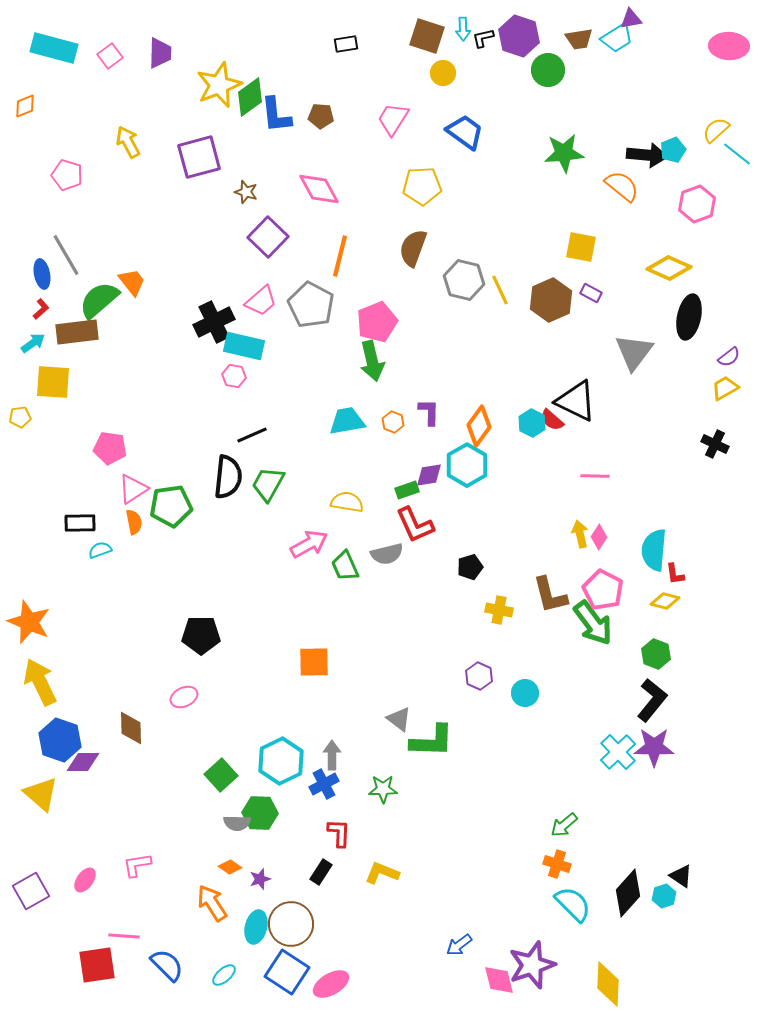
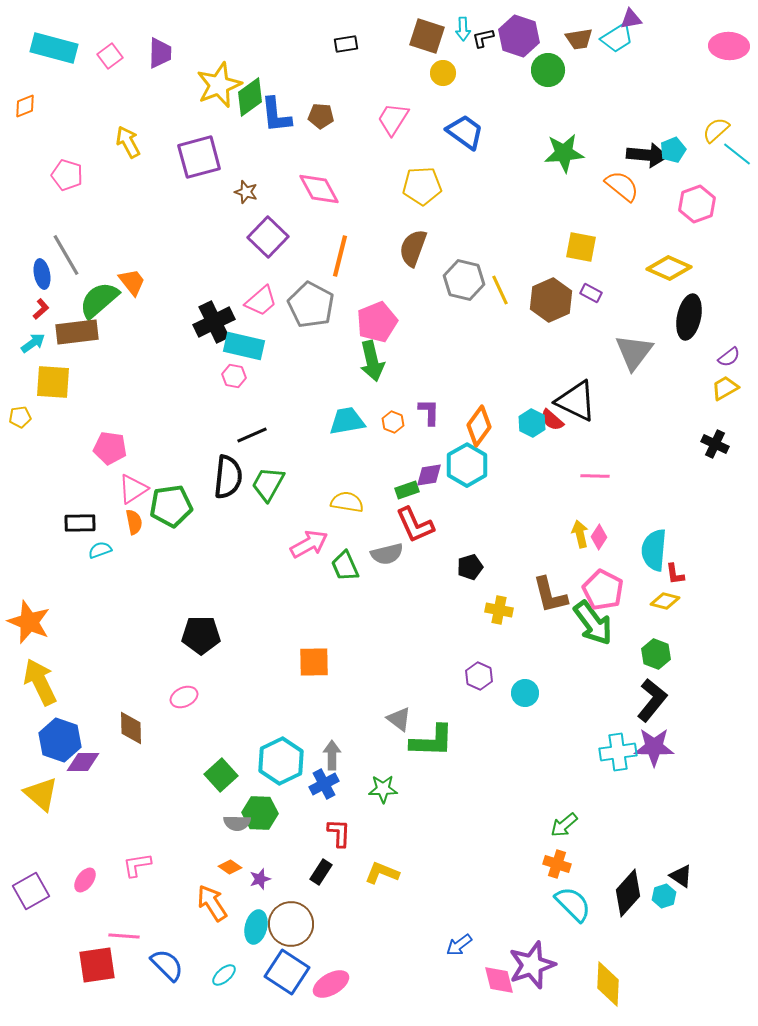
cyan cross at (618, 752): rotated 36 degrees clockwise
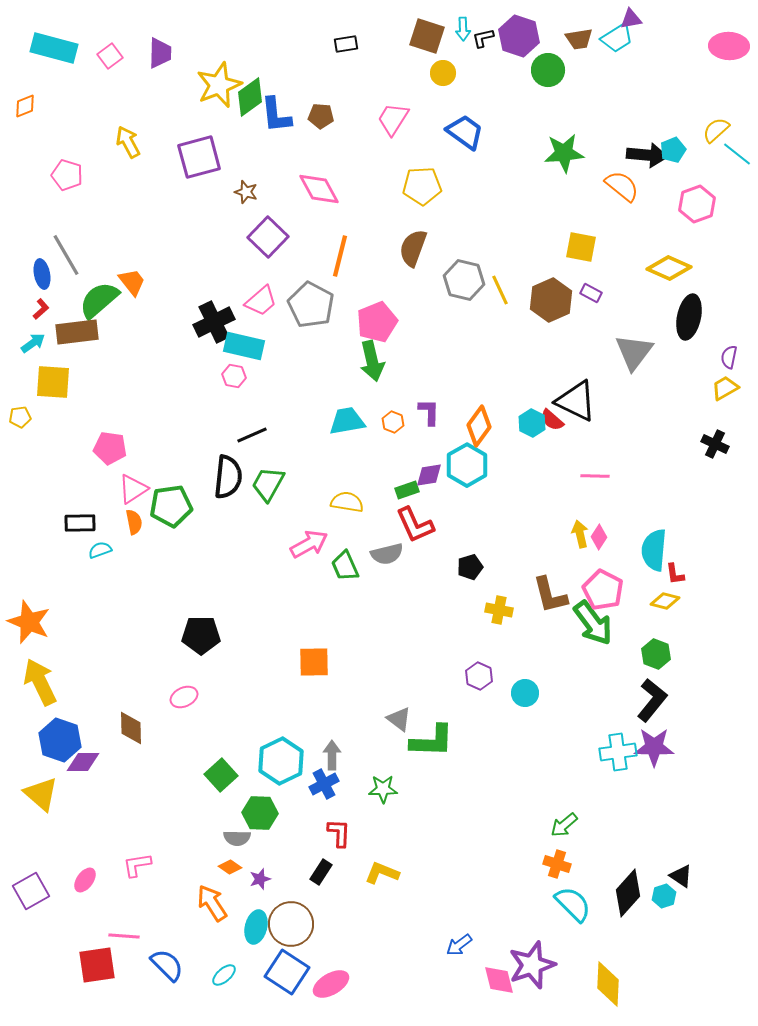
purple semicircle at (729, 357): rotated 140 degrees clockwise
gray semicircle at (237, 823): moved 15 px down
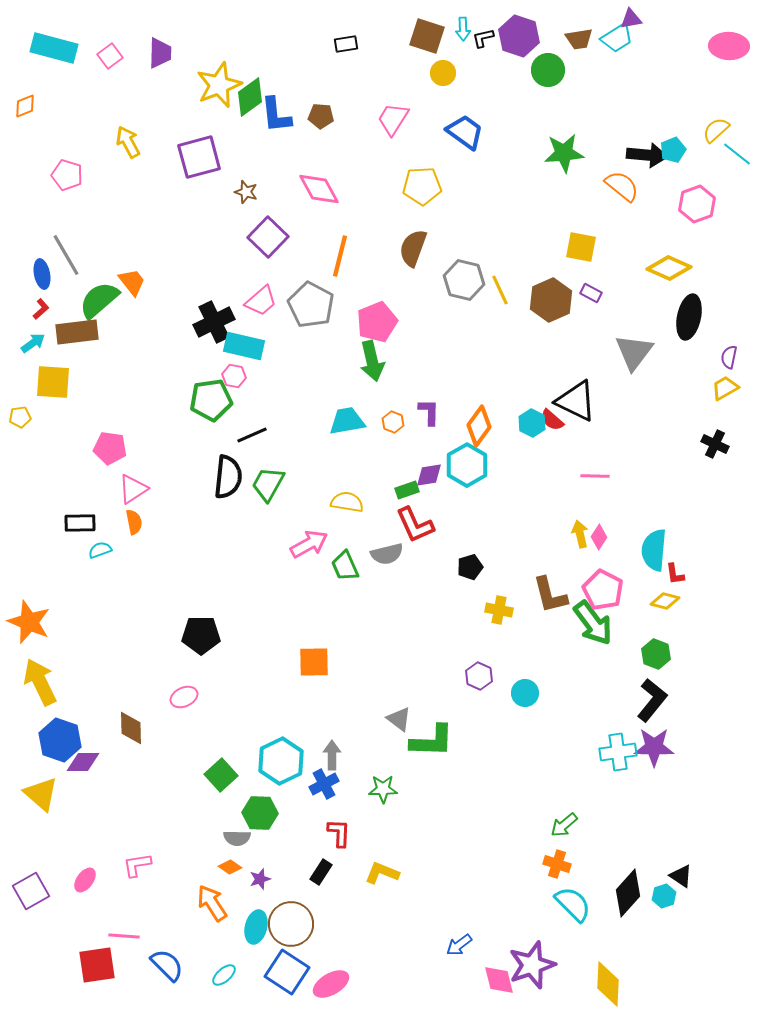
green pentagon at (171, 506): moved 40 px right, 106 px up
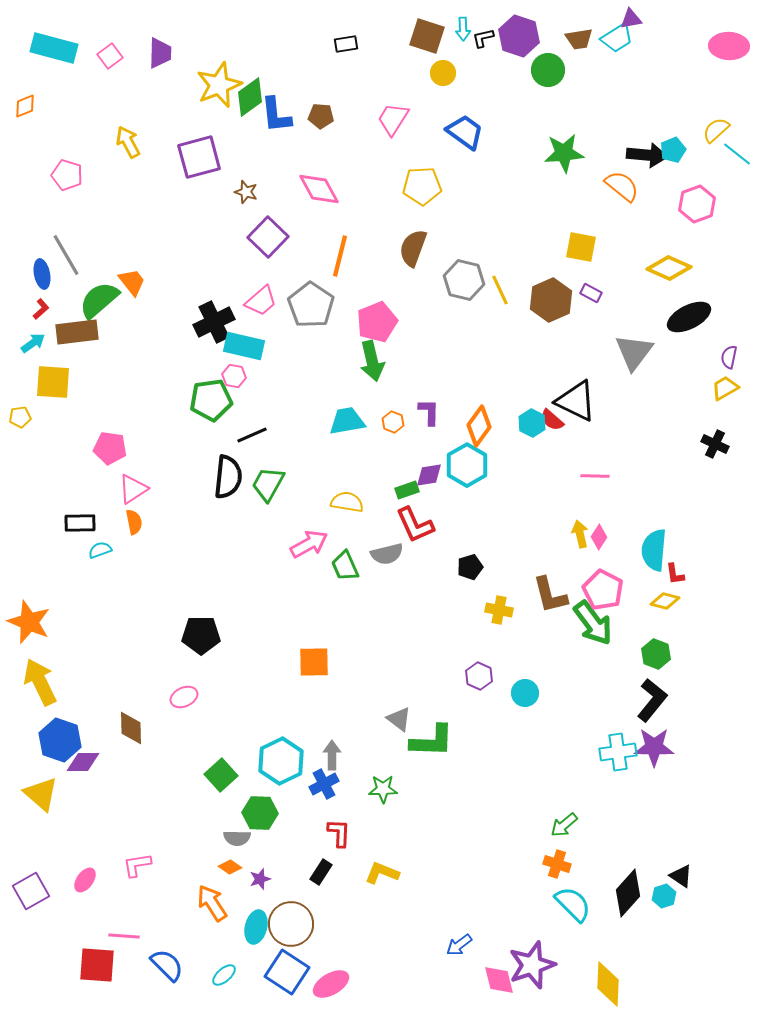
gray pentagon at (311, 305): rotated 6 degrees clockwise
black ellipse at (689, 317): rotated 51 degrees clockwise
red square at (97, 965): rotated 12 degrees clockwise
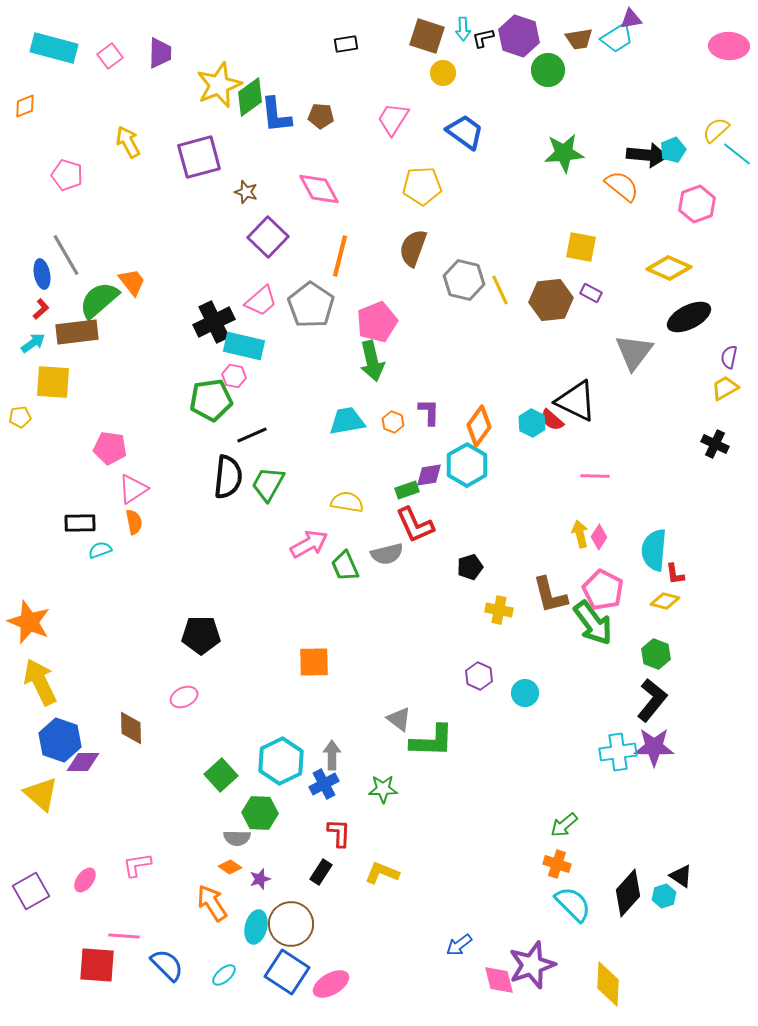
brown hexagon at (551, 300): rotated 18 degrees clockwise
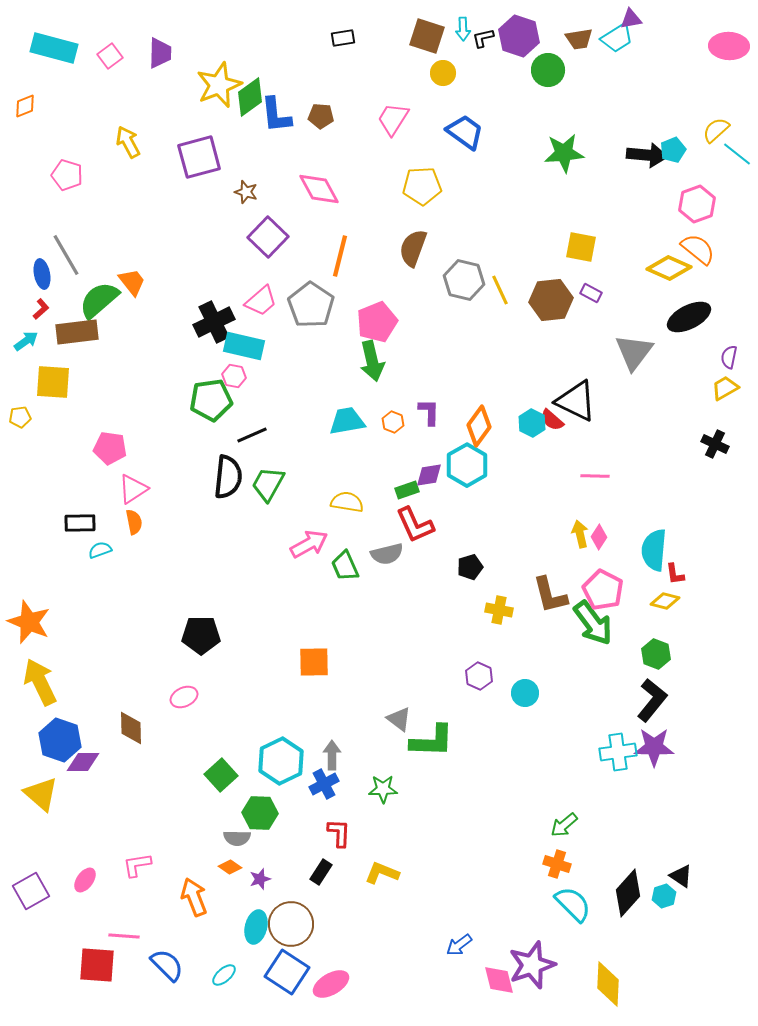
black rectangle at (346, 44): moved 3 px left, 6 px up
orange semicircle at (622, 186): moved 76 px right, 63 px down
cyan arrow at (33, 343): moved 7 px left, 2 px up
orange arrow at (212, 903): moved 18 px left, 6 px up; rotated 12 degrees clockwise
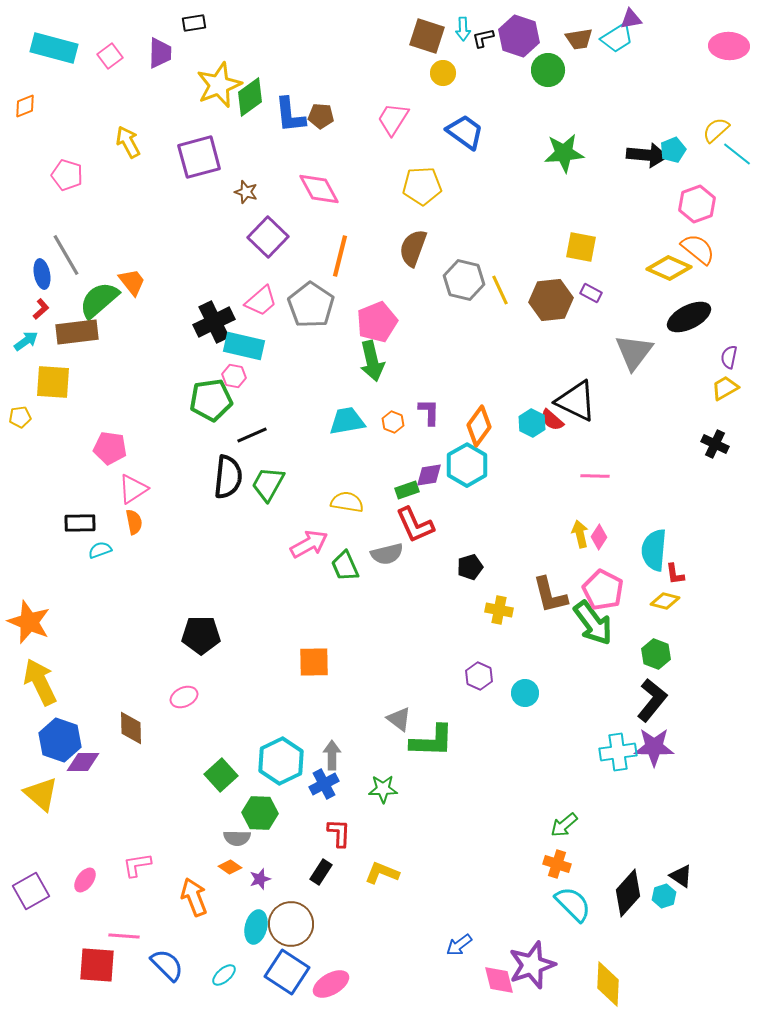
black rectangle at (343, 38): moved 149 px left, 15 px up
blue L-shape at (276, 115): moved 14 px right
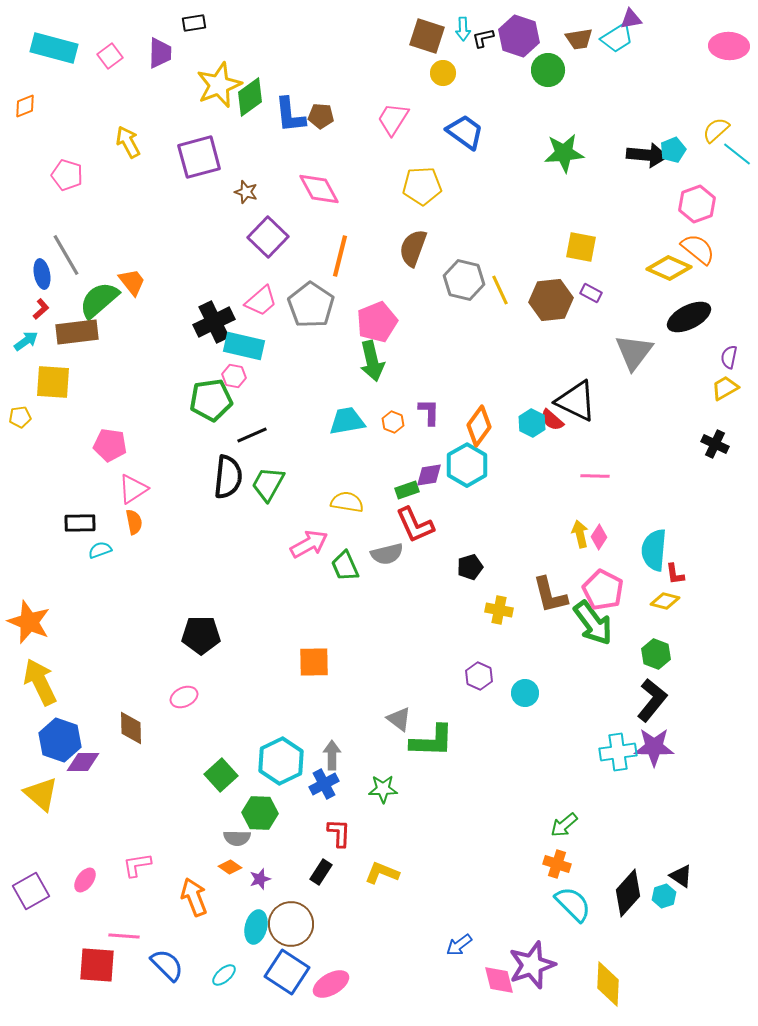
pink pentagon at (110, 448): moved 3 px up
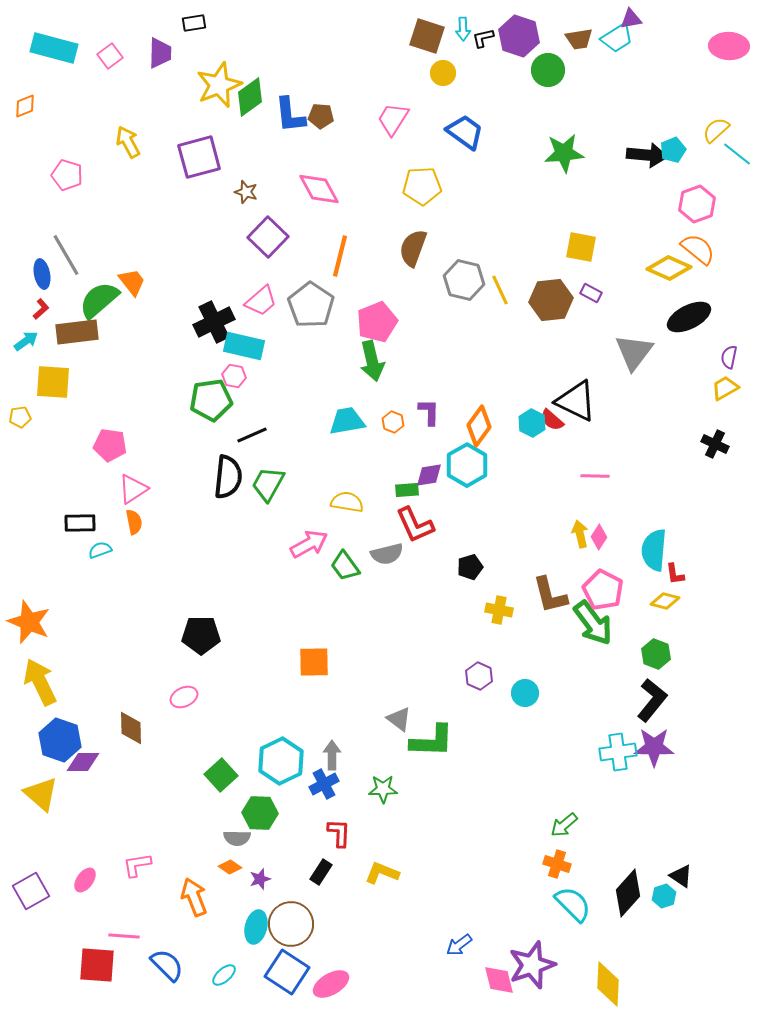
green rectangle at (407, 490): rotated 15 degrees clockwise
green trapezoid at (345, 566): rotated 12 degrees counterclockwise
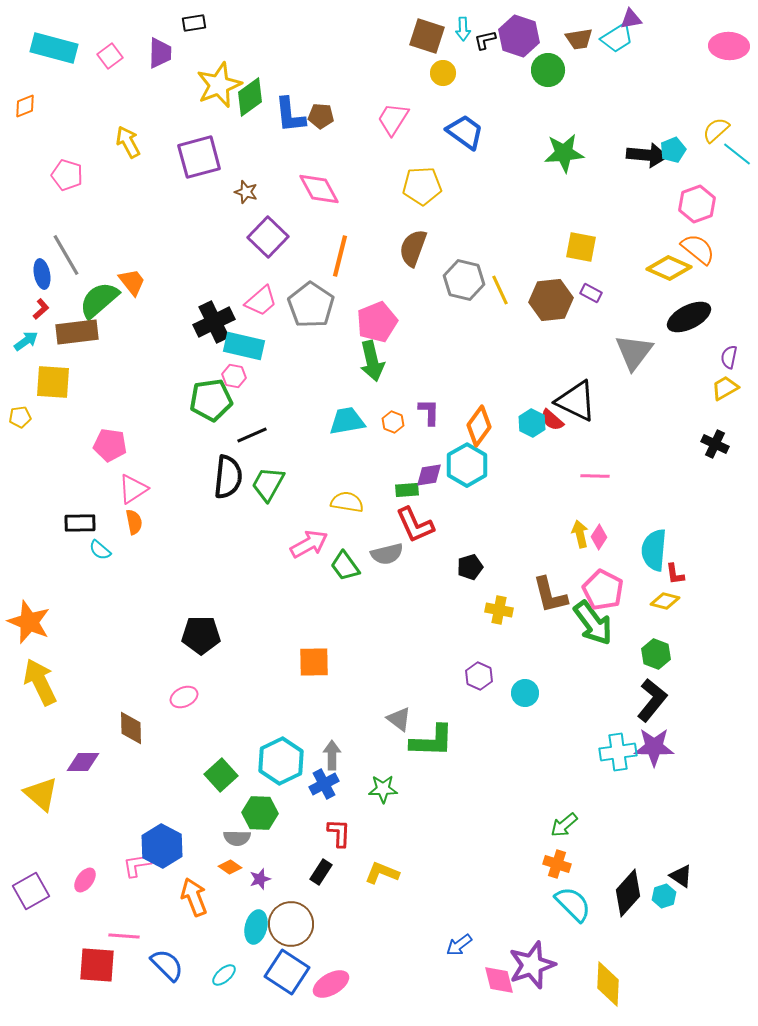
black L-shape at (483, 38): moved 2 px right, 2 px down
cyan semicircle at (100, 550): rotated 120 degrees counterclockwise
blue hexagon at (60, 740): moved 102 px right, 106 px down; rotated 9 degrees clockwise
